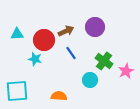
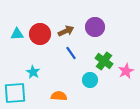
red circle: moved 4 px left, 6 px up
cyan star: moved 2 px left, 13 px down; rotated 16 degrees clockwise
cyan square: moved 2 px left, 2 px down
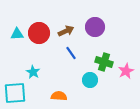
red circle: moved 1 px left, 1 px up
green cross: moved 1 px down; rotated 18 degrees counterclockwise
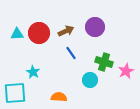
orange semicircle: moved 1 px down
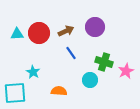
orange semicircle: moved 6 px up
